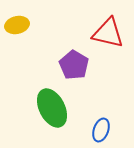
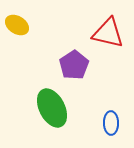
yellow ellipse: rotated 45 degrees clockwise
purple pentagon: rotated 8 degrees clockwise
blue ellipse: moved 10 px right, 7 px up; rotated 20 degrees counterclockwise
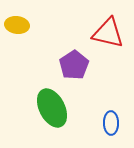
yellow ellipse: rotated 25 degrees counterclockwise
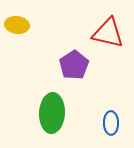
green ellipse: moved 5 px down; rotated 30 degrees clockwise
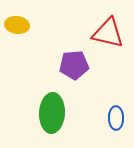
purple pentagon: rotated 28 degrees clockwise
blue ellipse: moved 5 px right, 5 px up
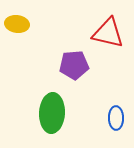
yellow ellipse: moved 1 px up
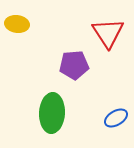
red triangle: rotated 44 degrees clockwise
blue ellipse: rotated 60 degrees clockwise
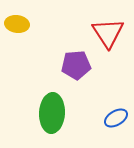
purple pentagon: moved 2 px right
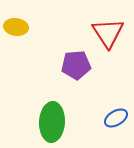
yellow ellipse: moved 1 px left, 3 px down
green ellipse: moved 9 px down
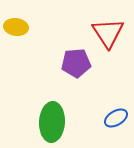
purple pentagon: moved 2 px up
